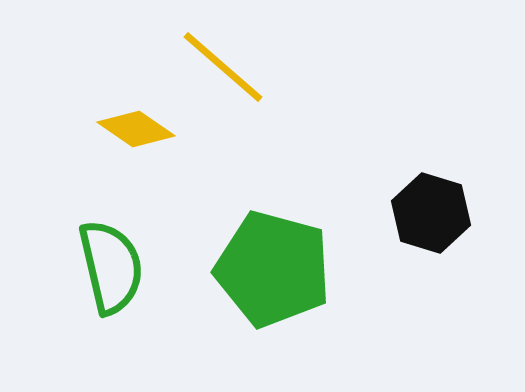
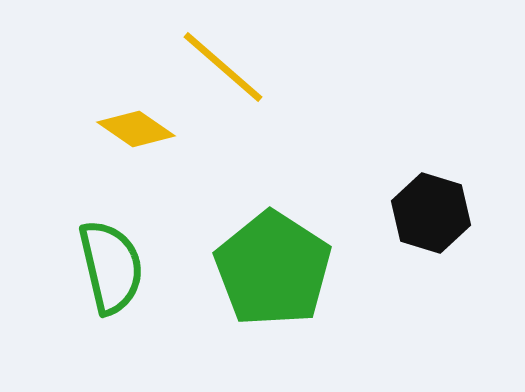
green pentagon: rotated 18 degrees clockwise
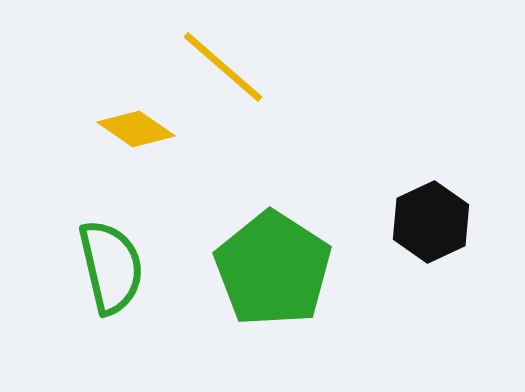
black hexagon: moved 9 px down; rotated 18 degrees clockwise
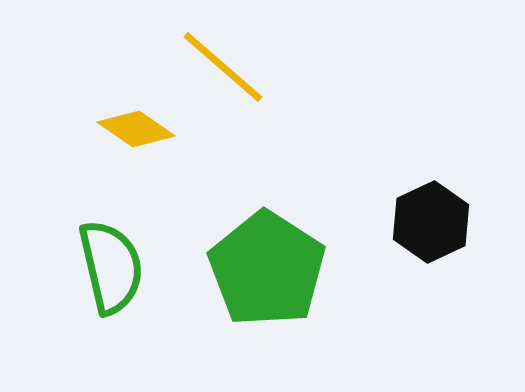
green pentagon: moved 6 px left
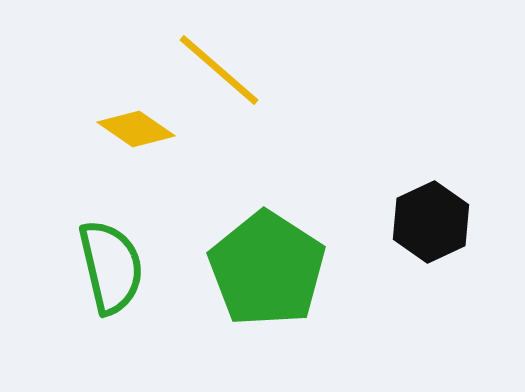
yellow line: moved 4 px left, 3 px down
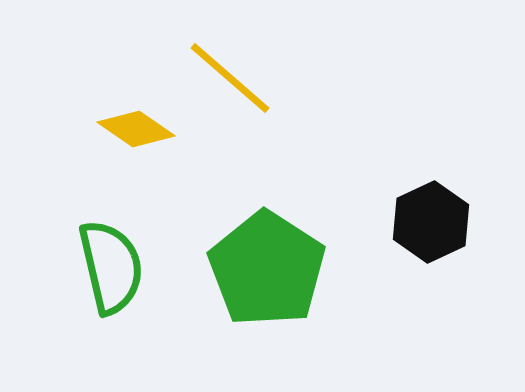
yellow line: moved 11 px right, 8 px down
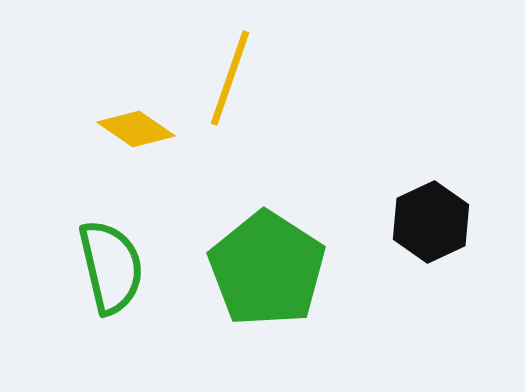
yellow line: rotated 68 degrees clockwise
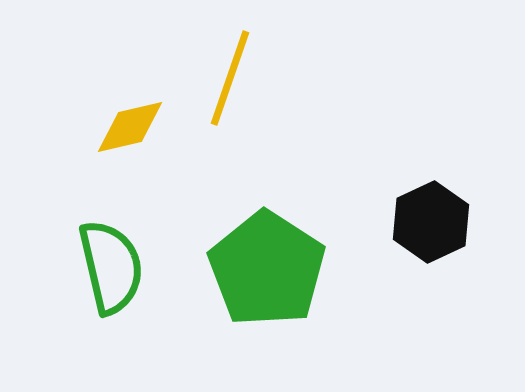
yellow diamond: moved 6 px left, 2 px up; rotated 48 degrees counterclockwise
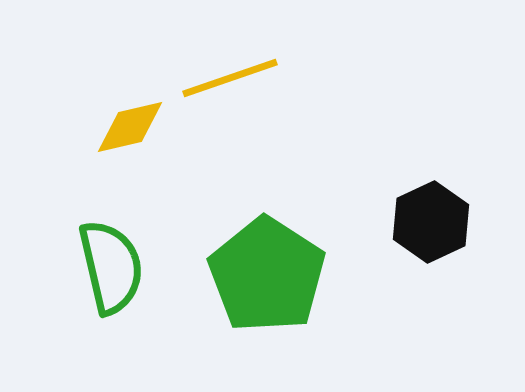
yellow line: rotated 52 degrees clockwise
green pentagon: moved 6 px down
